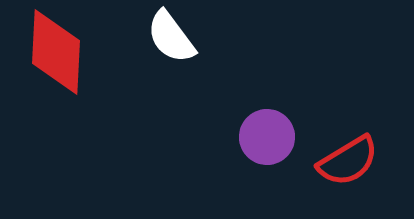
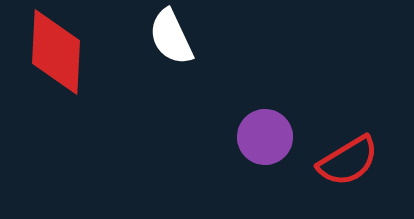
white semicircle: rotated 12 degrees clockwise
purple circle: moved 2 px left
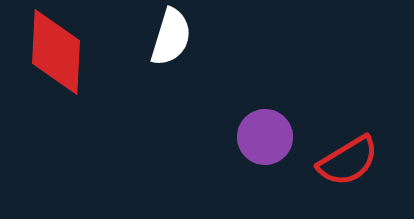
white semicircle: rotated 138 degrees counterclockwise
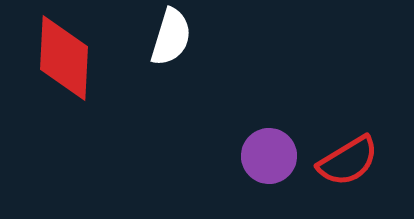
red diamond: moved 8 px right, 6 px down
purple circle: moved 4 px right, 19 px down
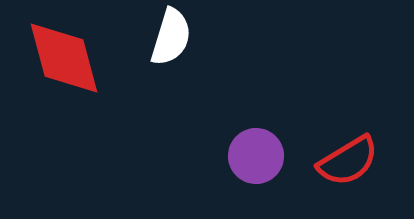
red diamond: rotated 18 degrees counterclockwise
purple circle: moved 13 px left
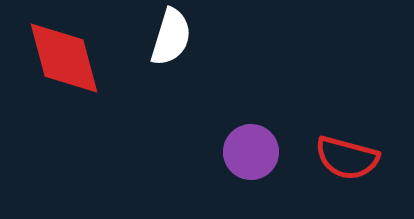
purple circle: moved 5 px left, 4 px up
red semicircle: moved 1 px left, 3 px up; rotated 46 degrees clockwise
